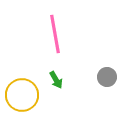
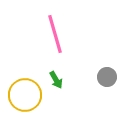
pink line: rotated 6 degrees counterclockwise
yellow circle: moved 3 px right
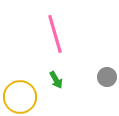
yellow circle: moved 5 px left, 2 px down
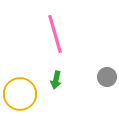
green arrow: rotated 42 degrees clockwise
yellow circle: moved 3 px up
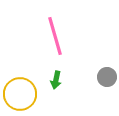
pink line: moved 2 px down
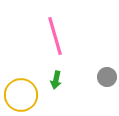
yellow circle: moved 1 px right, 1 px down
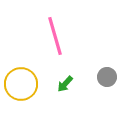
green arrow: moved 9 px right, 4 px down; rotated 30 degrees clockwise
yellow circle: moved 11 px up
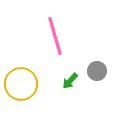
gray circle: moved 10 px left, 6 px up
green arrow: moved 5 px right, 3 px up
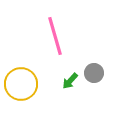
gray circle: moved 3 px left, 2 px down
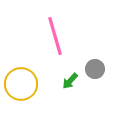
gray circle: moved 1 px right, 4 px up
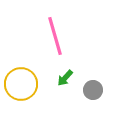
gray circle: moved 2 px left, 21 px down
green arrow: moved 5 px left, 3 px up
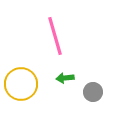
green arrow: rotated 42 degrees clockwise
gray circle: moved 2 px down
